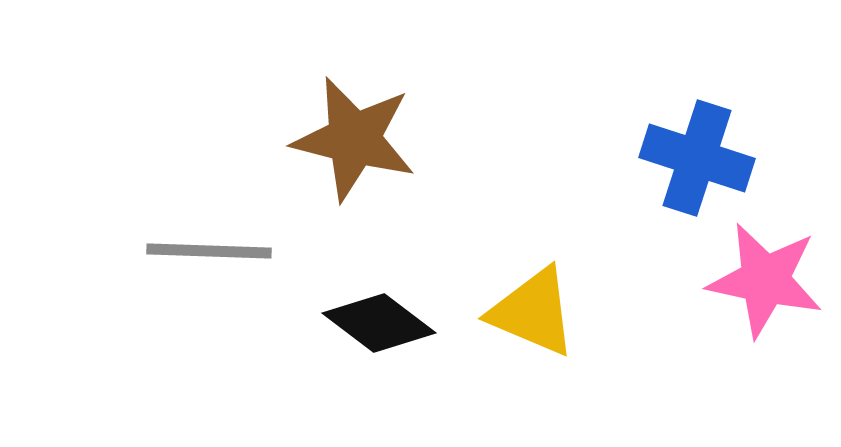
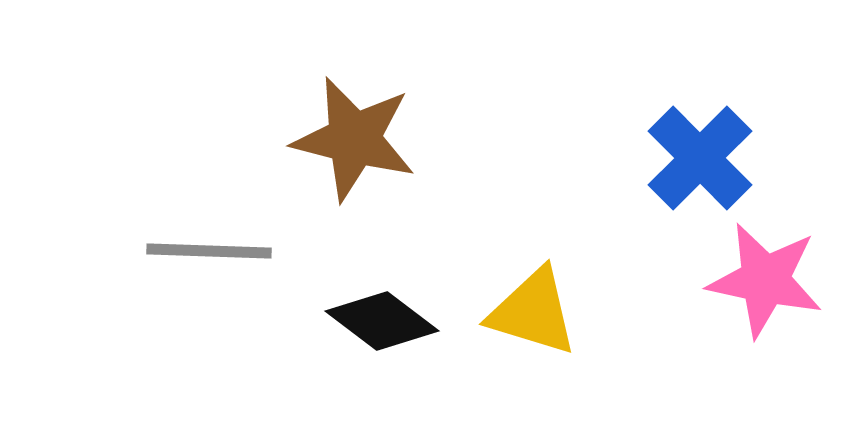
blue cross: moved 3 px right; rotated 27 degrees clockwise
yellow triangle: rotated 6 degrees counterclockwise
black diamond: moved 3 px right, 2 px up
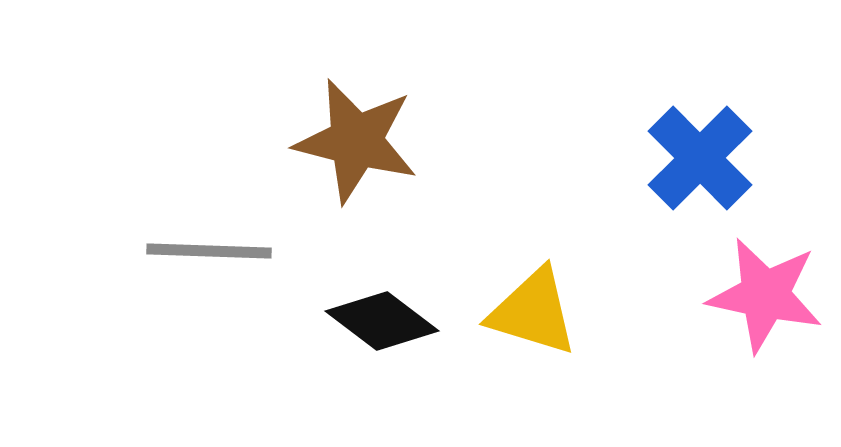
brown star: moved 2 px right, 2 px down
pink star: moved 15 px down
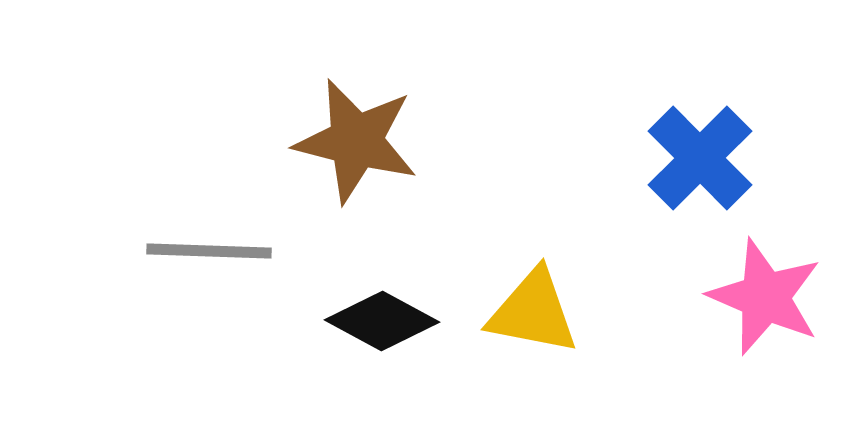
pink star: moved 2 px down; rotated 11 degrees clockwise
yellow triangle: rotated 6 degrees counterclockwise
black diamond: rotated 9 degrees counterclockwise
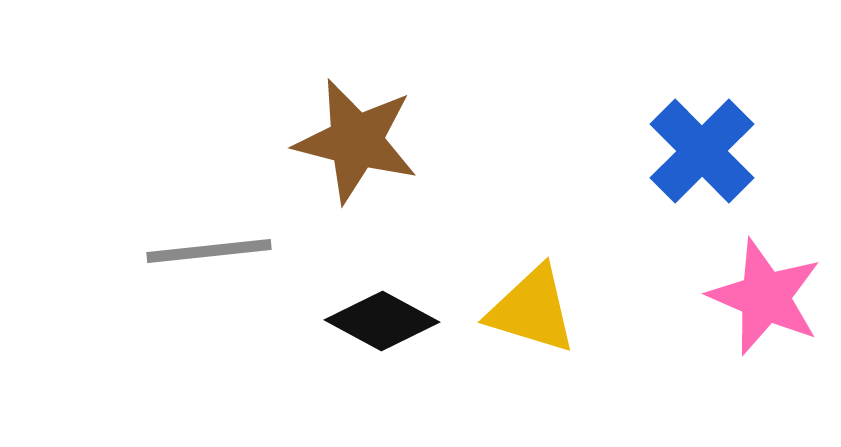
blue cross: moved 2 px right, 7 px up
gray line: rotated 8 degrees counterclockwise
yellow triangle: moved 1 px left, 2 px up; rotated 6 degrees clockwise
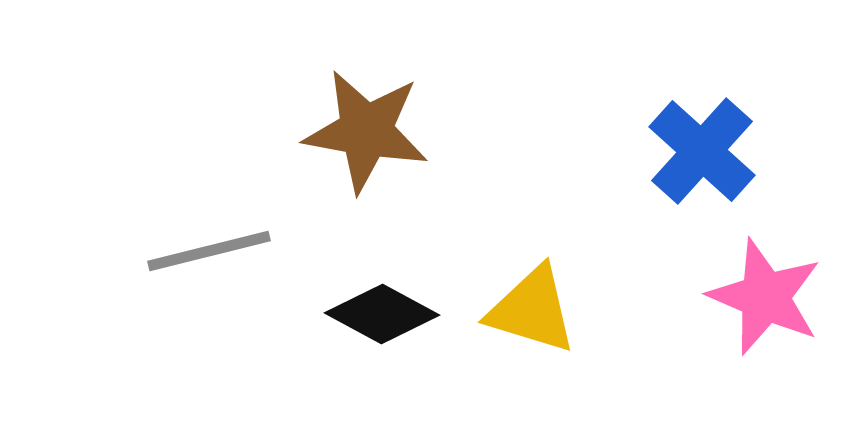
brown star: moved 10 px right, 10 px up; rotated 4 degrees counterclockwise
blue cross: rotated 3 degrees counterclockwise
gray line: rotated 8 degrees counterclockwise
black diamond: moved 7 px up
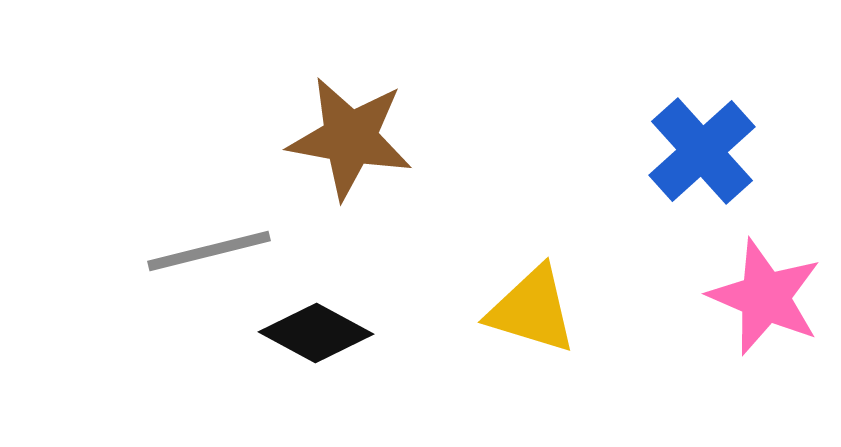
brown star: moved 16 px left, 7 px down
blue cross: rotated 6 degrees clockwise
black diamond: moved 66 px left, 19 px down
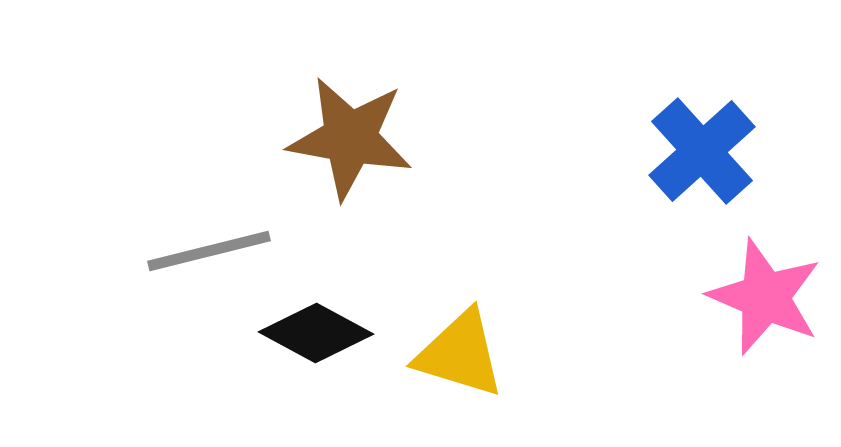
yellow triangle: moved 72 px left, 44 px down
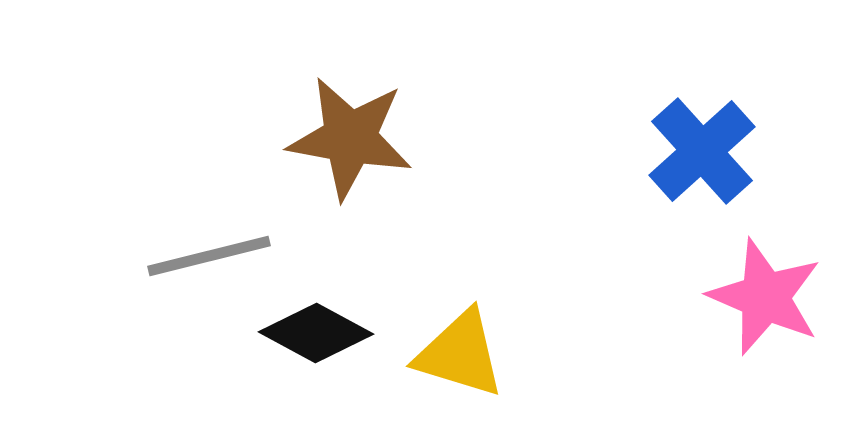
gray line: moved 5 px down
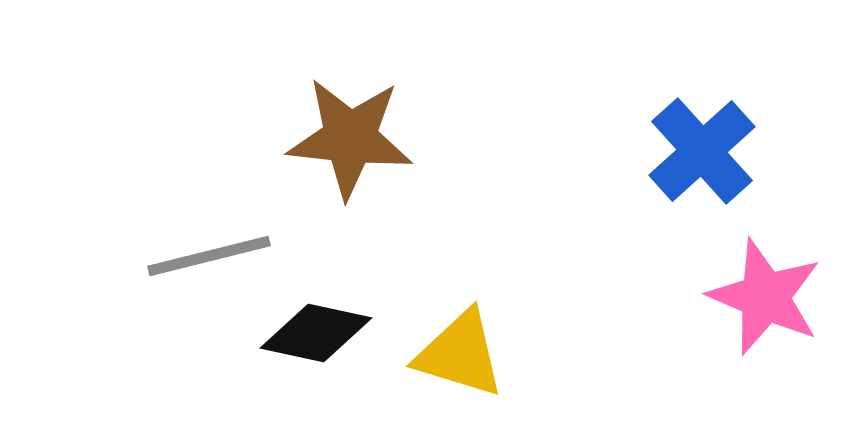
brown star: rotated 4 degrees counterclockwise
black diamond: rotated 16 degrees counterclockwise
